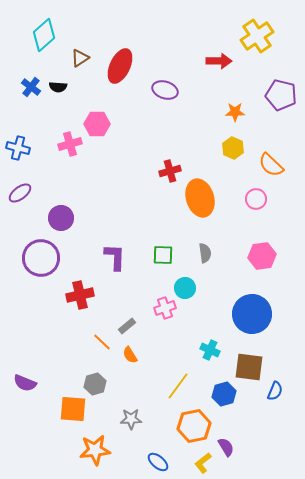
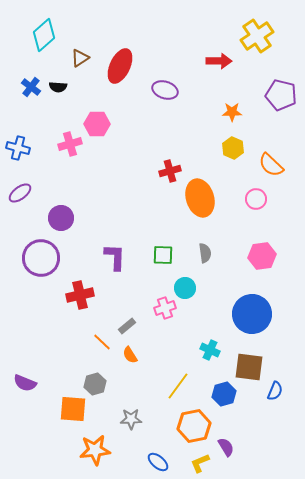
orange star at (235, 112): moved 3 px left
yellow L-shape at (203, 463): moved 3 px left; rotated 15 degrees clockwise
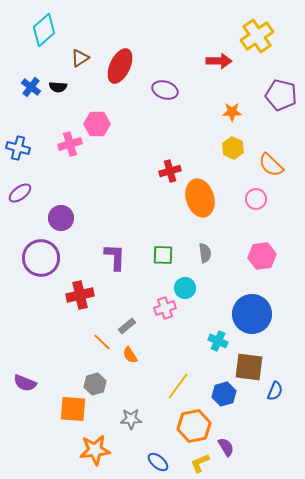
cyan diamond at (44, 35): moved 5 px up
cyan cross at (210, 350): moved 8 px right, 9 px up
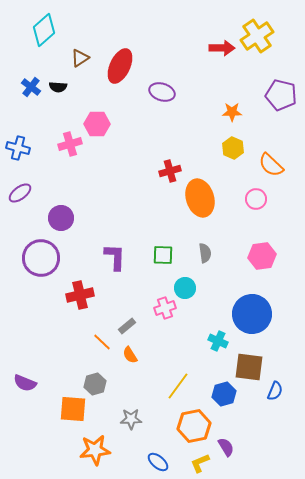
red arrow at (219, 61): moved 3 px right, 13 px up
purple ellipse at (165, 90): moved 3 px left, 2 px down
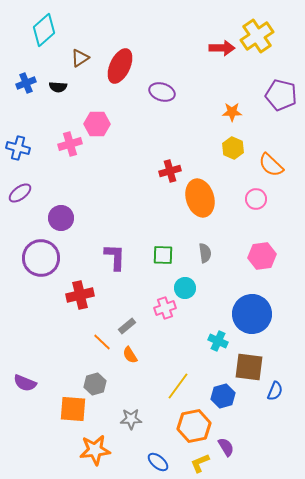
blue cross at (31, 87): moved 5 px left, 4 px up; rotated 30 degrees clockwise
blue hexagon at (224, 394): moved 1 px left, 2 px down
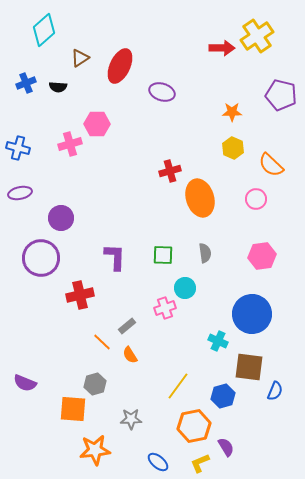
purple ellipse at (20, 193): rotated 25 degrees clockwise
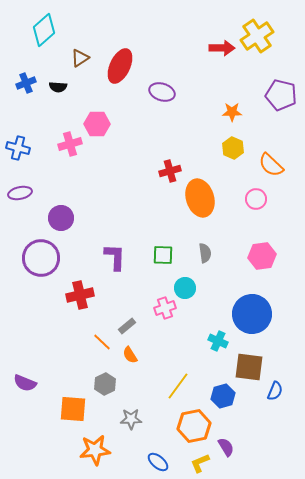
gray hexagon at (95, 384): moved 10 px right; rotated 10 degrees counterclockwise
